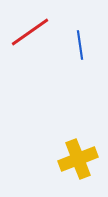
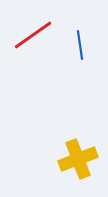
red line: moved 3 px right, 3 px down
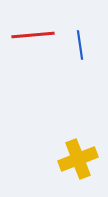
red line: rotated 30 degrees clockwise
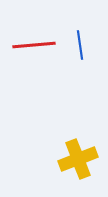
red line: moved 1 px right, 10 px down
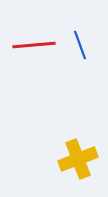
blue line: rotated 12 degrees counterclockwise
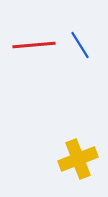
blue line: rotated 12 degrees counterclockwise
